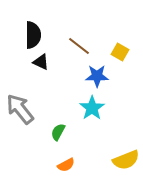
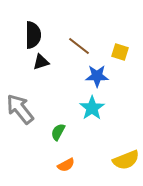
yellow square: rotated 12 degrees counterclockwise
black triangle: rotated 42 degrees counterclockwise
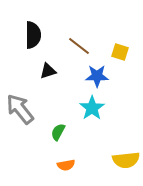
black triangle: moved 7 px right, 9 px down
yellow semicircle: rotated 16 degrees clockwise
orange semicircle: rotated 18 degrees clockwise
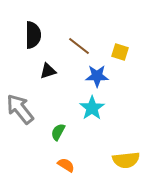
orange semicircle: rotated 138 degrees counterclockwise
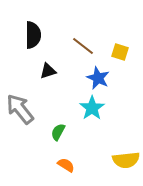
brown line: moved 4 px right
blue star: moved 1 px right, 2 px down; rotated 25 degrees clockwise
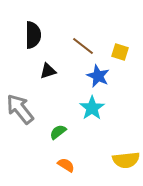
blue star: moved 2 px up
green semicircle: rotated 24 degrees clockwise
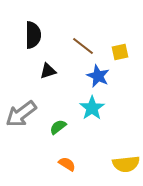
yellow square: rotated 30 degrees counterclockwise
gray arrow: moved 1 px right, 5 px down; rotated 88 degrees counterclockwise
green semicircle: moved 5 px up
yellow semicircle: moved 4 px down
orange semicircle: moved 1 px right, 1 px up
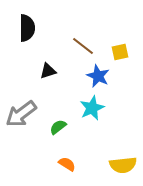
black semicircle: moved 6 px left, 7 px up
cyan star: rotated 10 degrees clockwise
yellow semicircle: moved 3 px left, 1 px down
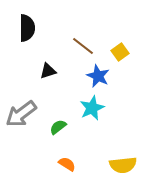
yellow square: rotated 24 degrees counterclockwise
